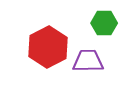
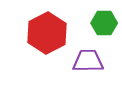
red hexagon: moved 1 px left, 14 px up
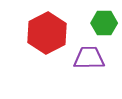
purple trapezoid: moved 1 px right, 3 px up
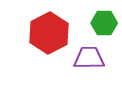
red hexagon: moved 2 px right
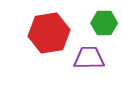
red hexagon: rotated 18 degrees clockwise
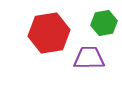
green hexagon: rotated 10 degrees counterclockwise
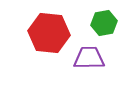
red hexagon: rotated 15 degrees clockwise
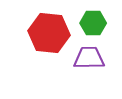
green hexagon: moved 11 px left; rotated 10 degrees clockwise
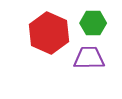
red hexagon: rotated 18 degrees clockwise
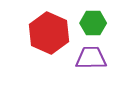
purple trapezoid: moved 2 px right
